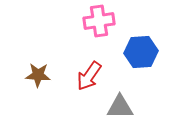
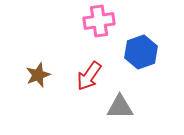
blue hexagon: rotated 16 degrees counterclockwise
brown star: rotated 25 degrees counterclockwise
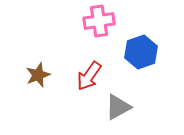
gray triangle: moved 2 px left; rotated 28 degrees counterclockwise
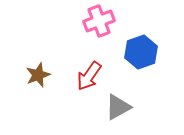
pink cross: rotated 12 degrees counterclockwise
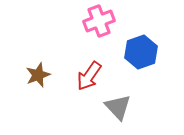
gray triangle: rotated 44 degrees counterclockwise
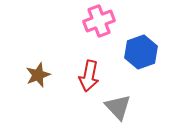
red arrow: rotated 24 degrees counterclockwise
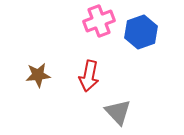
blue hexagon: moved 20 px up
brown star: rotated 15 degrees clockwise
gray triangle: moved 5 px down
